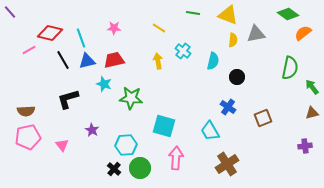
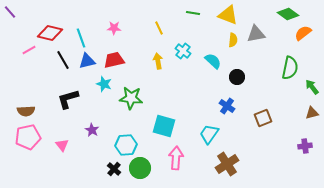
yellow line: rotated 32 degrees clockwise
cyan semicircle: rotated 60 degrees counterclockwise
blue cross: moved 1 px left, 1 px up
cyan trapezoid: moved 1 px left, 3 px down; rotated 65 degrees clockwise
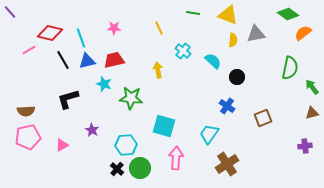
yellow arrow: moved 9 px down
pink triangle: rotated 40 degrees clockwise
black cross: moved 3 px right
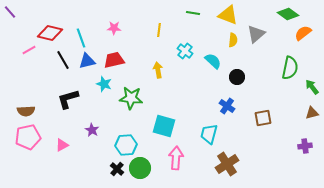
yellow line: moved 2 px down; rotated 32 degrees clockwise
gray triangle: rotated 30 degrees counterclockwise
cyan cross: moved 2 px right
brown square: rotated 12 degrees clockwise
cyan trapezoid: rotated 20 degrees counterclockwise
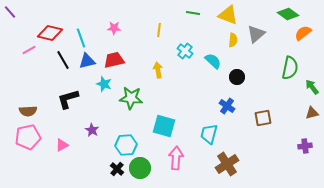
brown semicircle: moved 2 px right
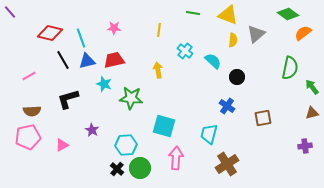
pink line: moved 26 px down
brown semicircle: moved 4 px right
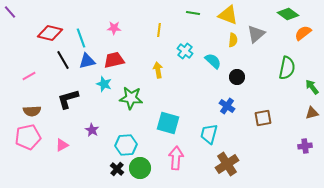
green semicircle: moved 3 px left
cyan square: moved 4 px right, 3 px up
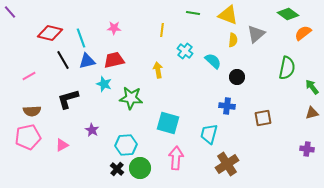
yellow line: moved 3 px right
blue cross: rotated 28 degrees counterclockwise
purple cross: moved 2 px right, 3 px down; rotated 16 degrees clockwise
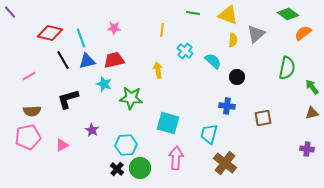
brown cross: moved 2 px left, 1 px up; rotated 20 degrees counterclockwise
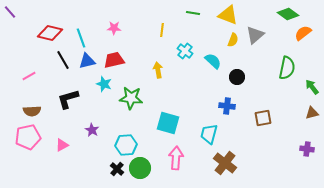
gray triangle: moved 1 px left, 1 px down
yellow semicircle: rotated 16 degrees clockwise
